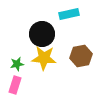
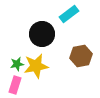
cyan rectangle: rotated 24 degrees counterclockwise
yellow star: moved 8 px left, 8 px down; rotated 15 degrees counterclockwise
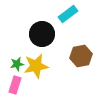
cyan rectangle: moved 1 px left
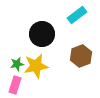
cyan rectangle: moved 9 px right, 1 px down
brown hexagon: rotated 10 degrees counterclockwise
